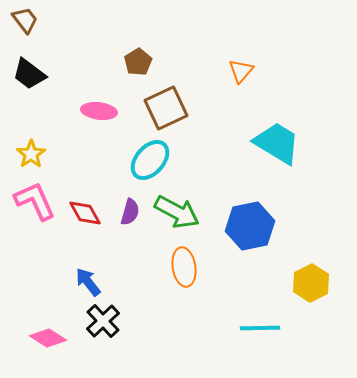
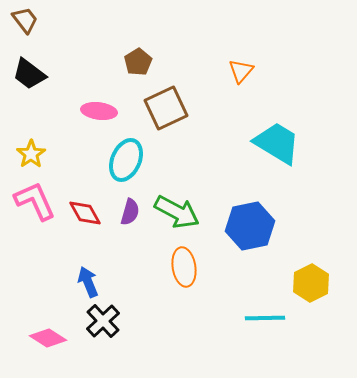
cyan ellipse: moved 24 px left; rotated 18 degrees counterclockwise
blue arrow: rotated 16 degrees clockwise
cyan line: moved 5 px right, 10 px up
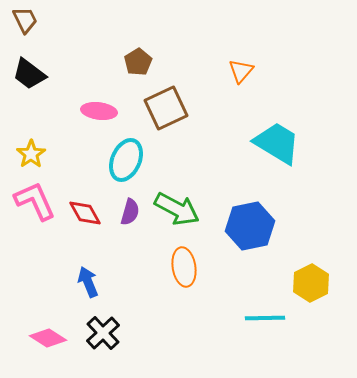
brown trapezoid: rotated 12 degrees clockwise
green arrow: moved 3 px up
black cross: moved 12 px down
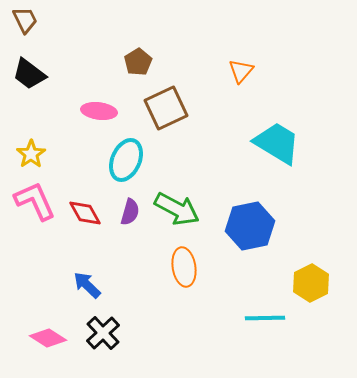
blue arrow: moved 1 px left, 3 px down; rotated 24 degrees counterclockwise
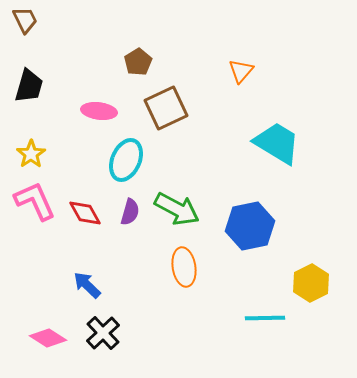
black trapezoid: moved 12 px down; rotated 111 degrees counterclockwise
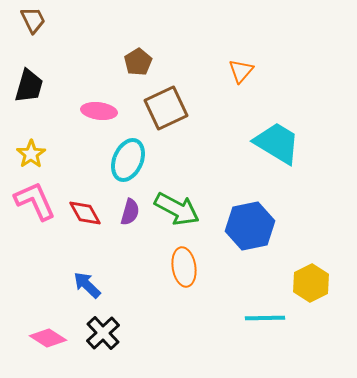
brown trapezoid: moved 8 px right
cyan ellipse: moved 2 px right
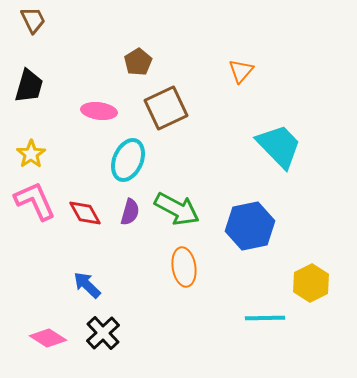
cyan trapezoid: moved 2 px right, 3 px down; rotated 15 degrees clockwise
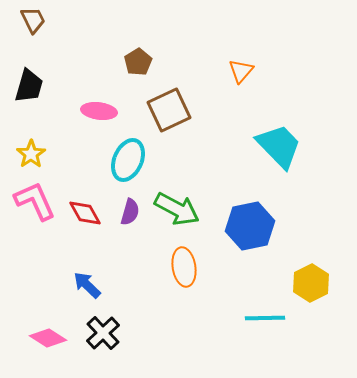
brown square: moved 3 px right, 2 px down
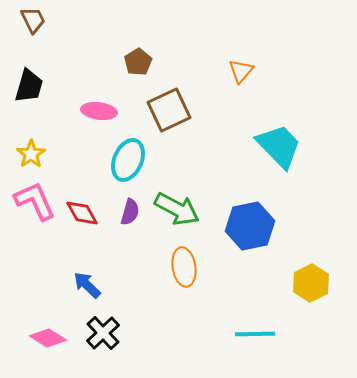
red diamond: moved 3 px left
cyan line: moved 10 px left, 16 px down
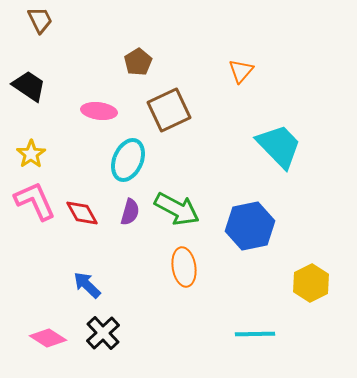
brown trapezoid: moved 7 px right
black trapezoid: rotated 72 degrees counterclockwise
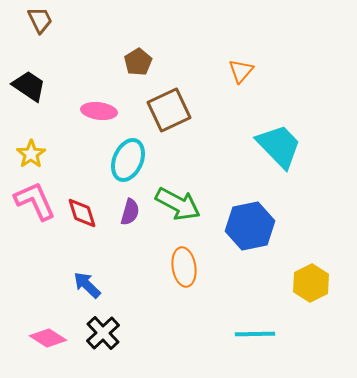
green arrow: moved 1 px right, 5 px up
red diamond: rotated 12 degrees clockwise
